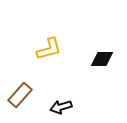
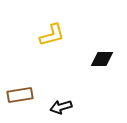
yellow L-shape: moved 3 px right, 14 px up
brown rectangle: rotated 40 degrees clockwise
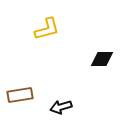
yellow L-shape: moved 5 px left, 6 px up
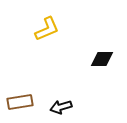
yellow L-shape: rotated 8 degrees counterclockwise
brown rectangle: moved 7 px down
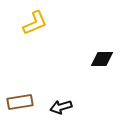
yellow L-shape: moved 12 px left, 6 px up
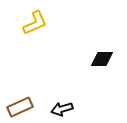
brown rectangle: moved 5 px down; rotated 15 degrees counterclockwise
black arrow: moved 1 px right, 2 px down
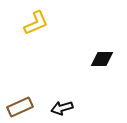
yellow L-shape: moved 1 px right
black arrow: moved 1 px up
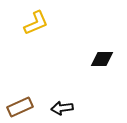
black arrow: rotated 10 degrees clockwise
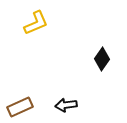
black diamond: rotated 55 degrees counterclockwise
black arrow: moved 4 px right, 3 px up
